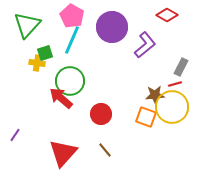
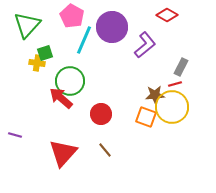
cyan line: moved 12 px right
purple line: rotated 72 degrees clockwise
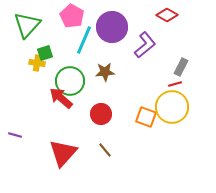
brown star: moved 50 px left, 23 px up
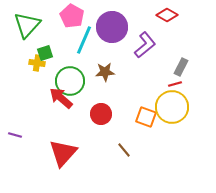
brown line: moved 19 px right
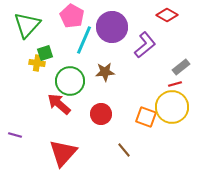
gray rectangle: rotated 24 degrees clockwise
red arrow: moved 2 px left, 6 px down
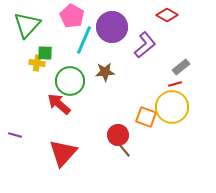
green square: rotated 21 degrees clockwise
red circle: moved 17 px right, 21 px down
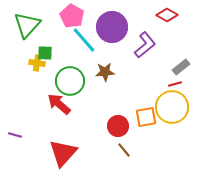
cyan line: rotated 64 degrees counterclockwise
orange square: rotated 30 degrees counterclockwise
red circle: moved 9 px up
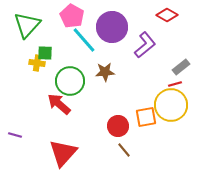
yellow circle: moved 1 px left, 2 px up
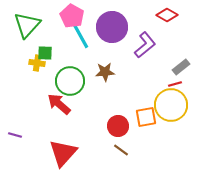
cyan line: moved 4 px left, 5 px up; rotated 12 degrees clockwise
brown line: moved 3 px left; rotated 14 degrees counterclockwise
